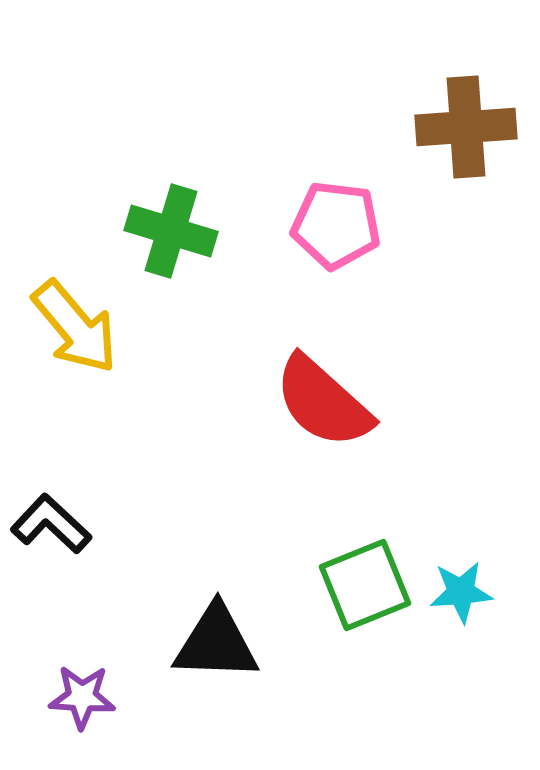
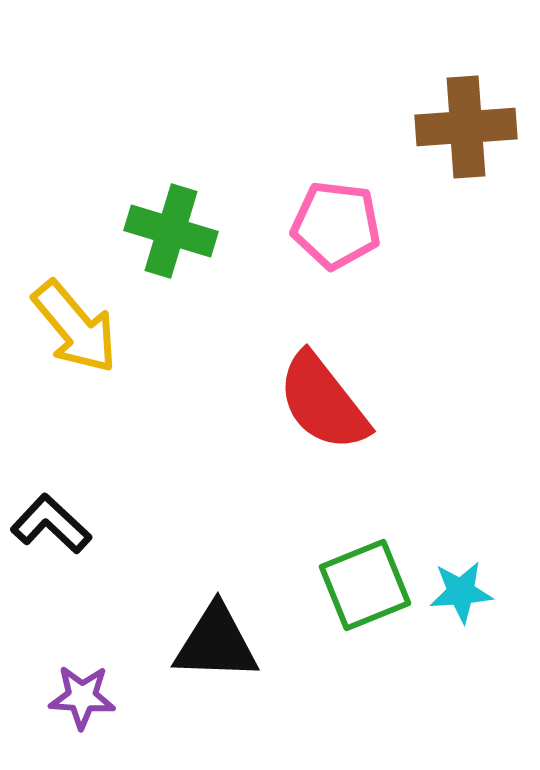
red semicircle: rotated 10 degrees clockwise
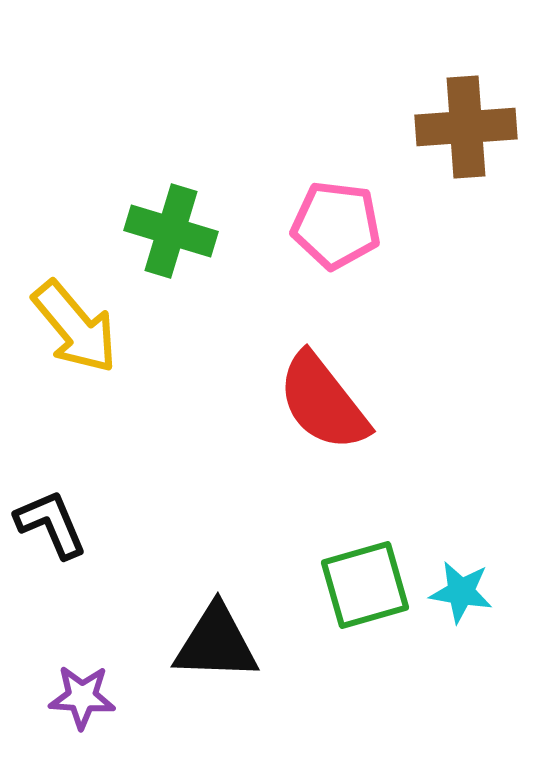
black L-shape: rotated 24 degrees clockwise
green square: rotated 6 degrees clockwise
cyan star: rotated 14 degrees clockwise
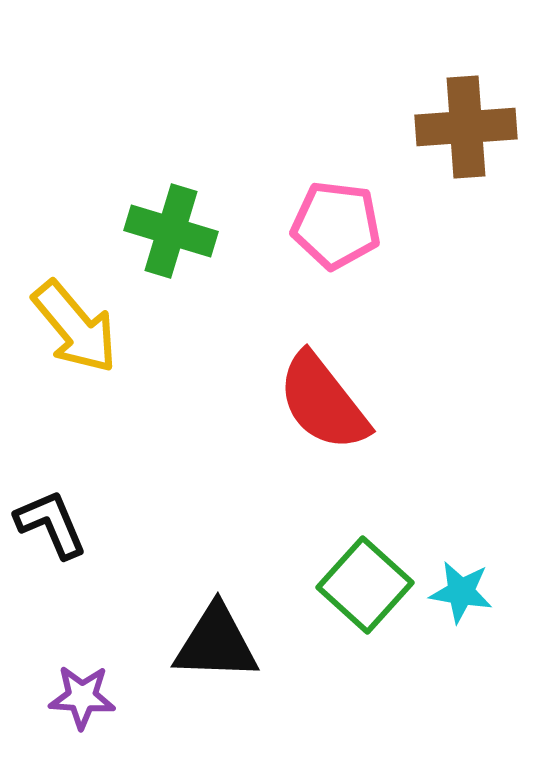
green square: rotated 32 degrees counterclockwise
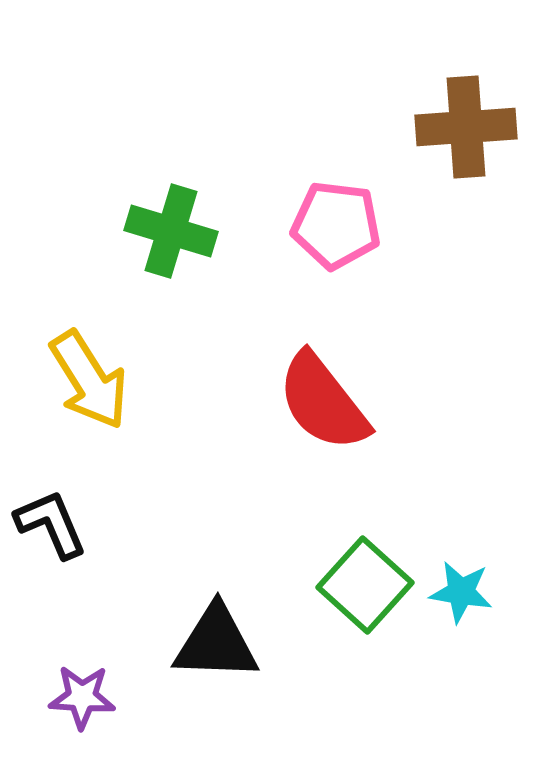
yellow arrow: moved 14 px right, 53 px down; rotated 8 degrees clockwise
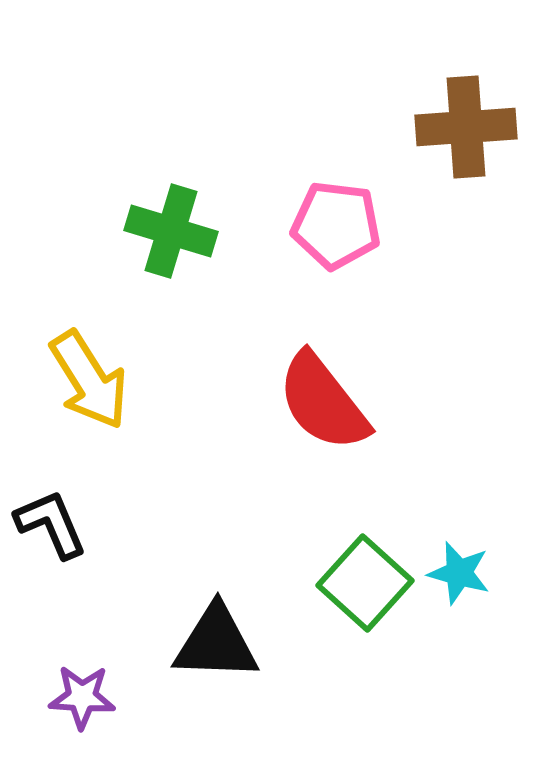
green square: moved 2 px up
cyan star: moved 2 px left, 19 px up; rotated 6 degrees clockwise
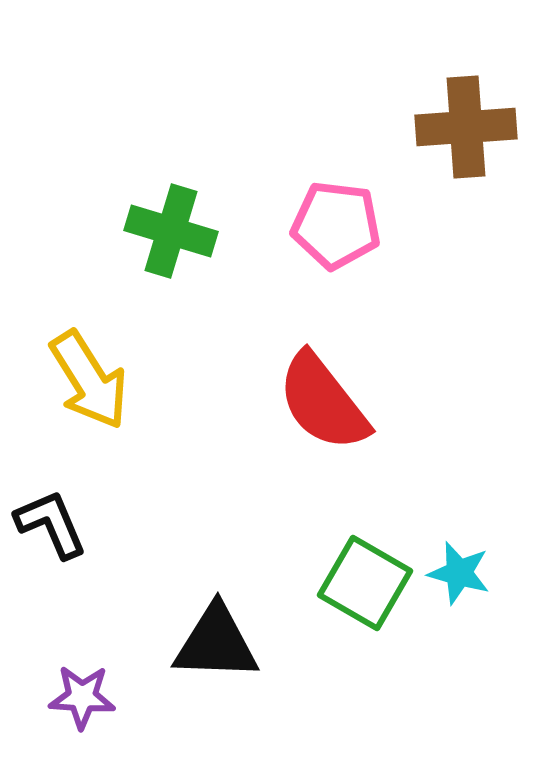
green square: rotated 12 degrees counterclockwise
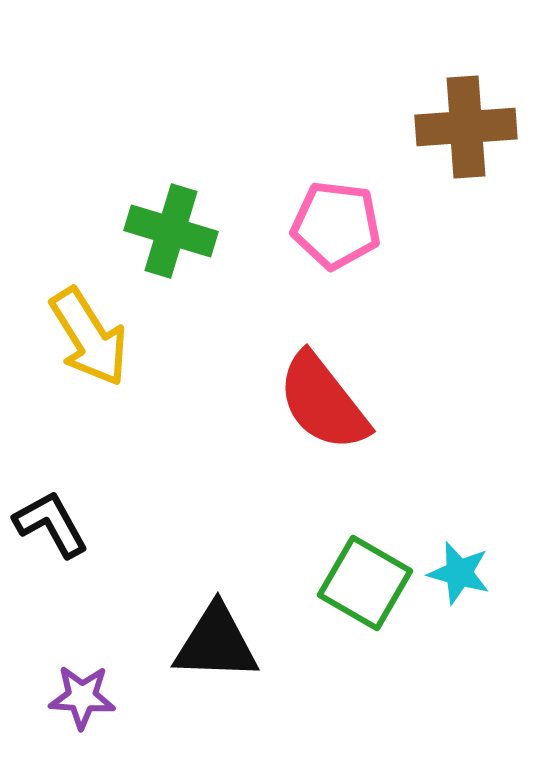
yellow arrow: moved 43 px up
black L-shape: rotated 6 degrees counterclockwise
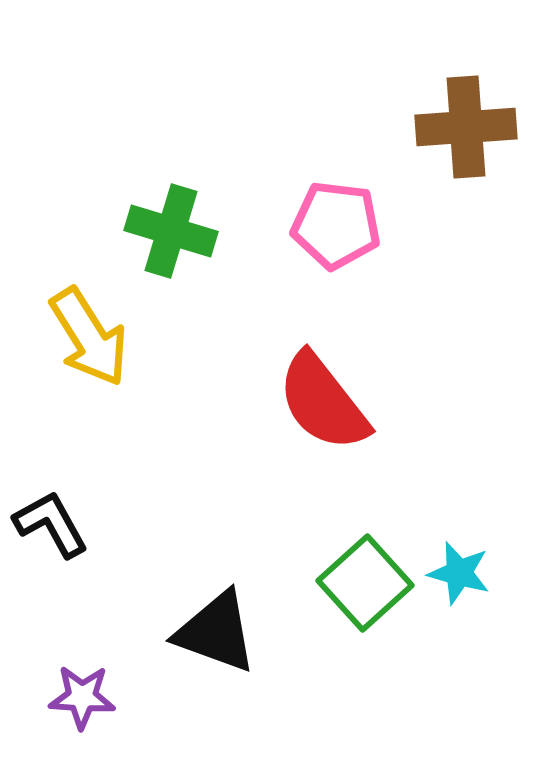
green square: rotated 18 degrees clockwise
black triangle: moved 11 px up; rotated 18 degrees clockwise
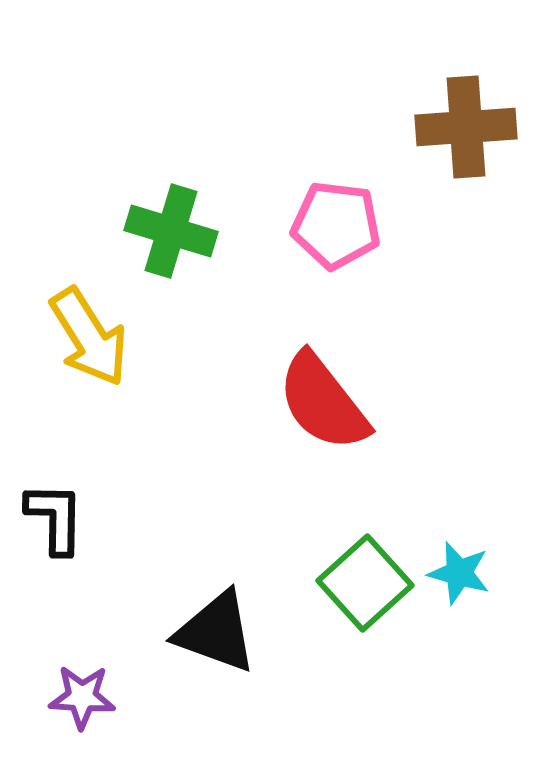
black L-shape: moved 4 px right, 6 px up; rotated 30 degrees clockwise
